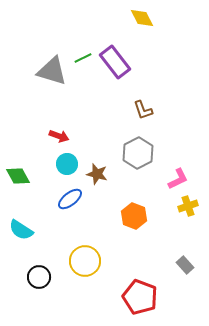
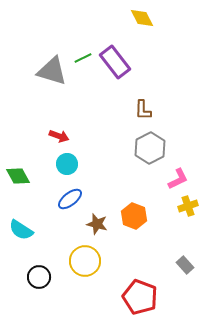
brown L-shape: rotated 20 degrees clockwise
gray hexagon: moved 12 px right, 5 px up
brown star: moved 50 px down
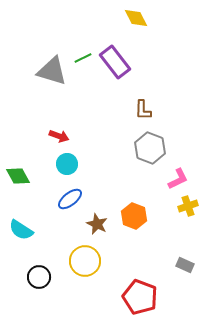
yellow diamond: moved 6 px left
gray hexagon: rotated 12 degrees counterclockwise
brown star: rotated 10 degrees clockwise
gray rectangle: rotated 24 degrees counterclockwise
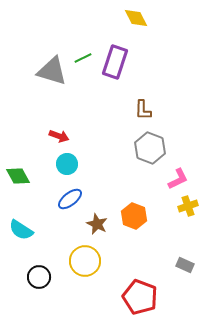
purple rectangle: rotated 56 degrees clockwise
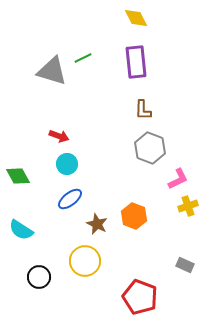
purple rectangle: moved 21 px right; rotated 24 degrees counterclockwise
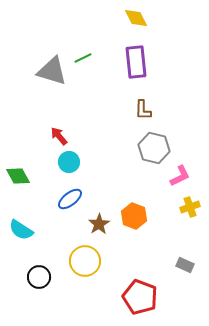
red arrow: rotated 150 degrees counterclockwise
gray hexagon: moved 4 px right; rotated 8 degrees counterclockwise
cyan circle: moved 2 px right, 2 px up
pink L-shape: moved 2 px right, 3 px up
yellow cross: moved 2 px right, 1 px down
brown star: moved 2 px right; rotated 15 degrees clockwise
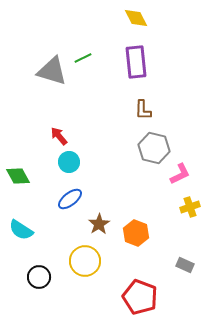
pink L-shape: moved 2 px up
orange hexagon: moved 2 px right, 17 px down
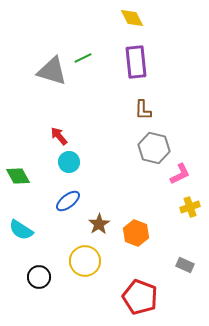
yellow diamond: moved 4 px left
blue ellipse: moved 2 px left, 2 px down
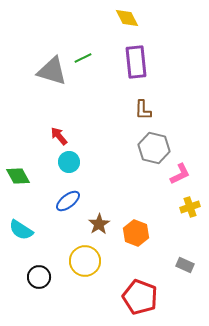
yellow diamond: moved 5 px left
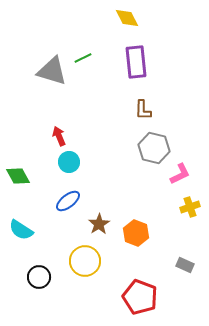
red arrow: rotated 18 degrees clockwise
